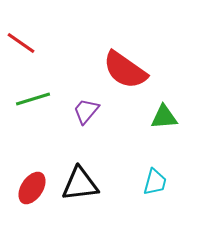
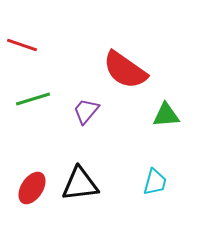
red line: moved 1 px right, 2 px down; rotated 16 degrees counterclockwise
green triangle: moved 2 px right, 2 px up
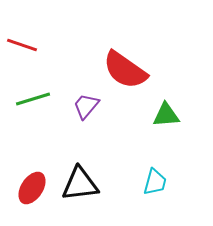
purple trapezoid: moved 5 px up
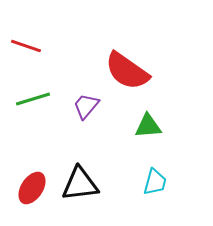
red line: moved 4 px right, 1 px down
red semicircle: moved 2 px right, 1 px down
green triangle: moved 18 px left, 11 px down
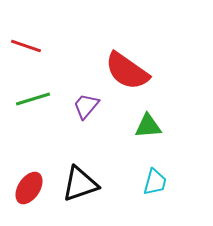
black triangle: rotated 12 degrees counterclockwise
red ellipse: moved 3 px left
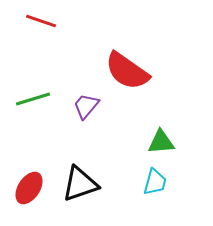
red line: moved 15 px right, 25 px up
green triangle: moved 13 px right, 16 px down
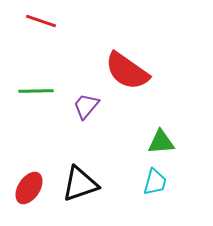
green line: moved 3 px right, 8 px up; rotated 16 degrees clockwise
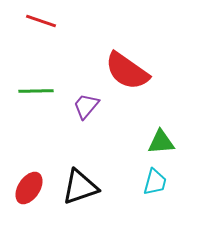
black triangle: moved 3 px down
